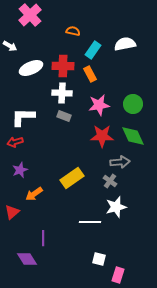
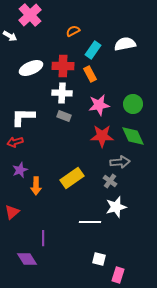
orange semicircle: rotated 40 degrees counterclockwise
white arrow: moved 10 px up
orange arrow: moved 2 px right, 8 px up; rotated 54 degrees counterclockwise
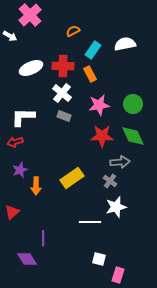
white cross: rotated 36 degrees clockwise
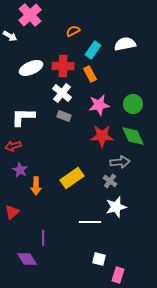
red arrow: moved 2 px left, 4 px down
purple star: rotated 21 degrees counterclockwise
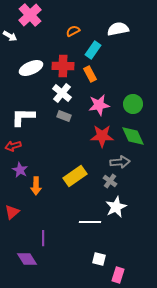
white semicircle: moved 7 px left, 15 px up
yellow rectangle: moved 3 px right, 2 px up
white star: rotated 10 degrees counterclockwise
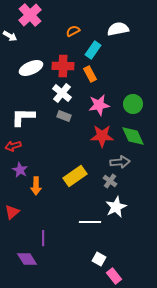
white square: rotated 16 degrees clockwise
pink rectangle: moved 4 px left, 1 px down; rotated 56 degrees counterclockwise
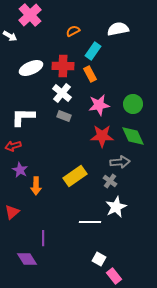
cyan rectangle: moved 1 px down
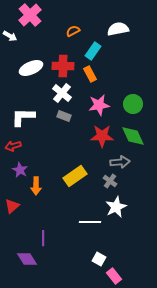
red triangle: moved 6 px up
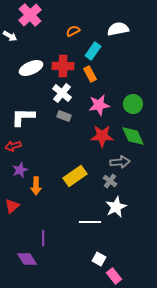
purple star: rotated 21 degrees clockwise
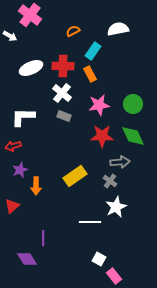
pink cross: rotated 10 degrees counterclockwise
